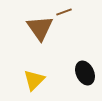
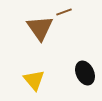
yellow triangle: rotated 25 degrees counterclockwise
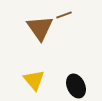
brown line: moved 3 px down
black ellipse: moved 9 px left, 13 px down
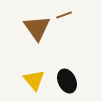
brown triangle: moved 3 px left
black ellipse: moved 9 px left, 5 px up
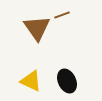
brown line: moved 2 px left
yellow triangle: moved 3 px left, 1 px down; rotated 25 degrees counterclockwise
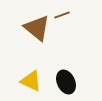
brown triangle: rotated 16 degrees counterclockwise
black ellipse: moved 1 px left, 1 px down
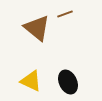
brown line: moved 3 px right, 1 px up
black ellipse: moved 2 px right
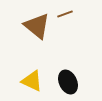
brown triangle: moved 2 px up
yellow triangle: moved 1 px right
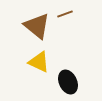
yellow triangle: moved 7 px right, 19 px up
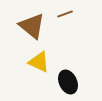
brown triangle: moved 5 px left
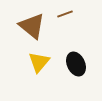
yellow triangle: rotated 45 degrees clockwise
black ellipse: moved 8 px right, 18 px up
